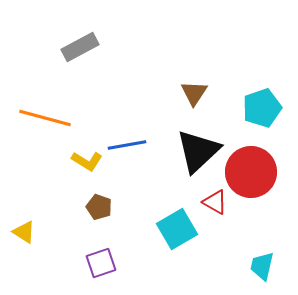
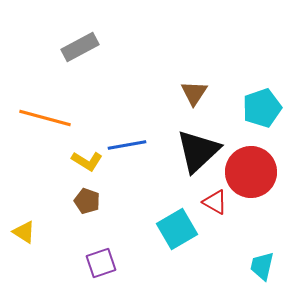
brown pentagon: moved 12 px left, 6 px up
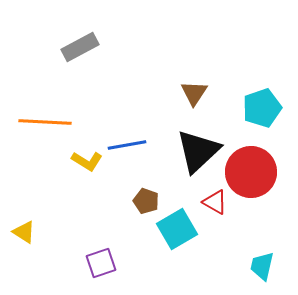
orange line: moved 4 px down; rotated 12 degrees counterclockwise
brown pentagon: moved 59 px right
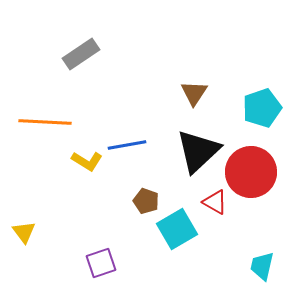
gray rectangle: moved 1 px right, 7 px down; rotated 6 degrees counterclockwise
yellow triangle: rotated 20 degrees clockwise
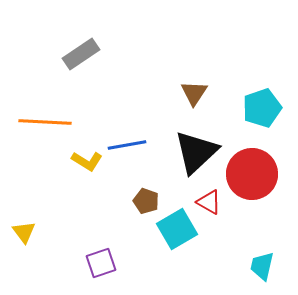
black triangle: moved 2 px left, 1 px down
red circle: moved 1 px right, 2 px down
red triangle: moved 6 px left
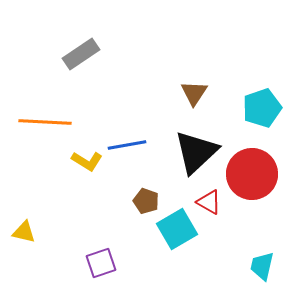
yellow triangle: rotated 40 degrees counterclockwise
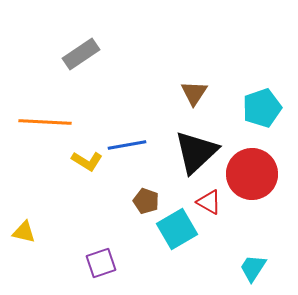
cyan trapezoid: moved 9 px left, 2 px down; rotated 20 degrees clockwise
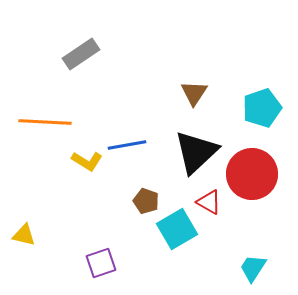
yellow triangle: moved 3 px down
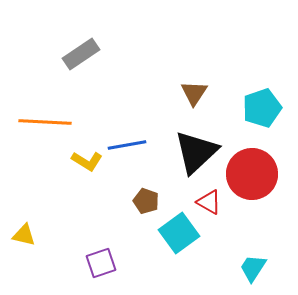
cyan square: moved 2 px right, 4 px down; rotated 6 degrees counterclockwise
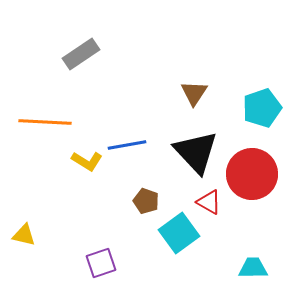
black triangle: rotated 30 degrees counterclockwise
cyan trapezoid: rotated 56 degrees clockwise
